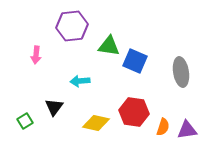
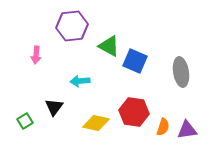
green triangle: rotated 20 degrees clockwise
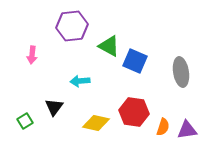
pink arrow: moved 4 px left
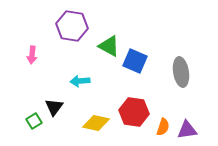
purple hexagon: rotated 16 degrees clockwise
green square: moved 9 px right
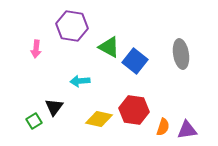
green triangle: moved 1 px down
pink arrow: moved 4 px right, 6 px up
blue square: rotated 15 degrees clockwise
gray ellipse: moved 18 px up
red hexagon: moved 2 px up
yellow diamond: moved 3 px right, 4 px up
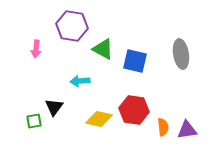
green triangle: moved 6 px left, 2 px down
blue square: rotated 25 degrees counterclockwise
green square: rotated 21 degrees clockwise
orange semicircle: rotated 24 degrees counterclockwise
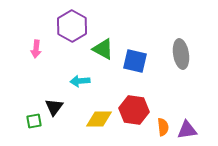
purple hexagon: rotated 20 degrees clockwise
yellow diamond: rotated 12 degrees counterclockwise
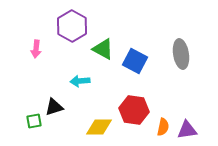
blue square: rotated 15 degrees clockwise
black triangle: rotated 36 degrees clockwise
yellow diamond: moved 8 px down
orange semicircle: rotated 18 degrees clockwise
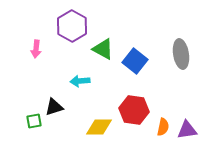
blue square: rotated 10 degrees clockwise
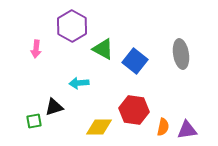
cyan arrow: moved 1 px left, 2 px down
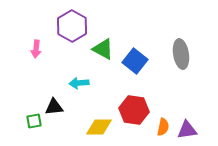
black triangle: rotated 12 degrees clockwise
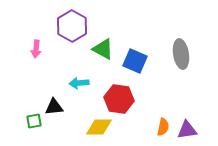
blue square: rotated 15 degrees counterclockwise
red hexagon: moved 15 px left, 11 px up
